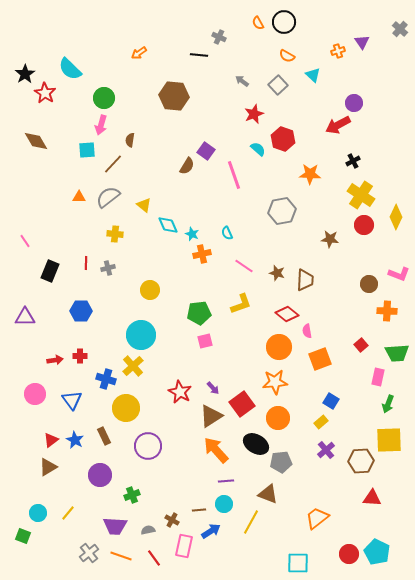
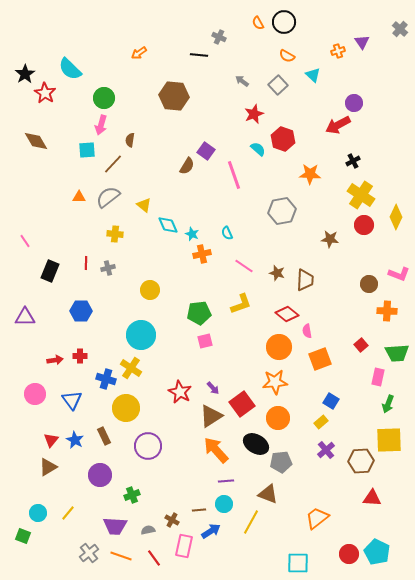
yellow cross at (133, 366): moved 2 px left, 2 px down; rotated 15 degrees counterclockwise
red triangle at (51, 440): rotated 14 degrees counterclockwise
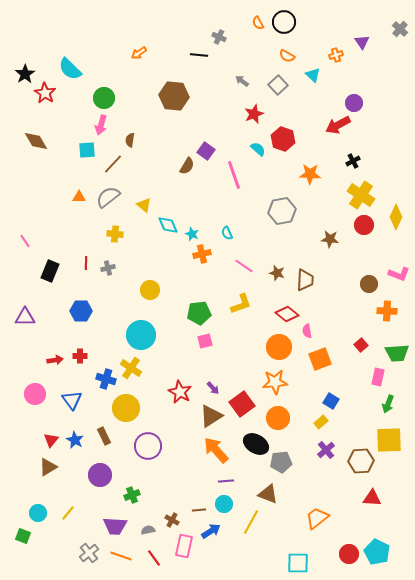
orange cross at (338, 51): moved 2 px left, 4 px down
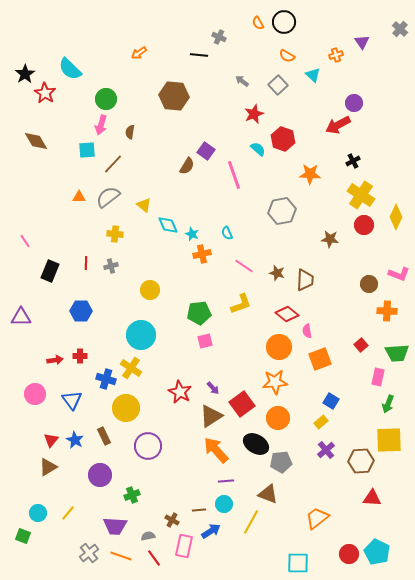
green circle at (104, 98): moved 2 px right, 1 px down
brown semicircle at (130, 140): moved 8 px up
gray cross at (108, 268): moved 3 px right, 2 px up
purple triangle at (25, 317): moved 4 px left
gray semicircle at (148, 530): moved 6 px down
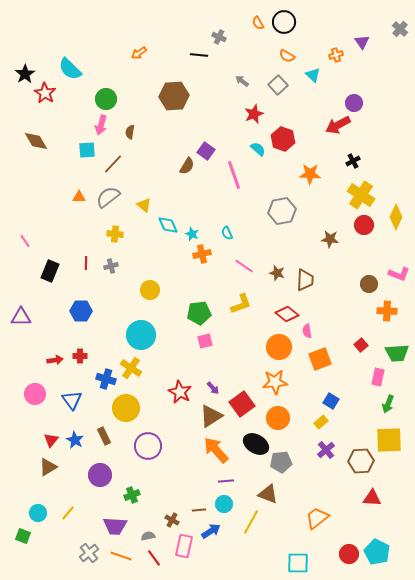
brown hexagon at (174, 96): rotated 8 degrees counterclockwise
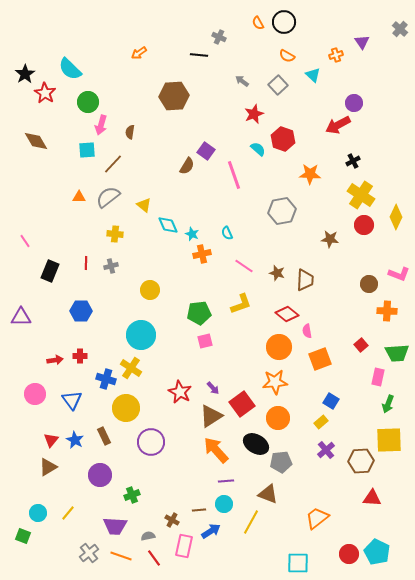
green circle at (106, 99): moved 18 px left, 3 px down
purple circle at (148, 446): moved 3 px right, 4 px up
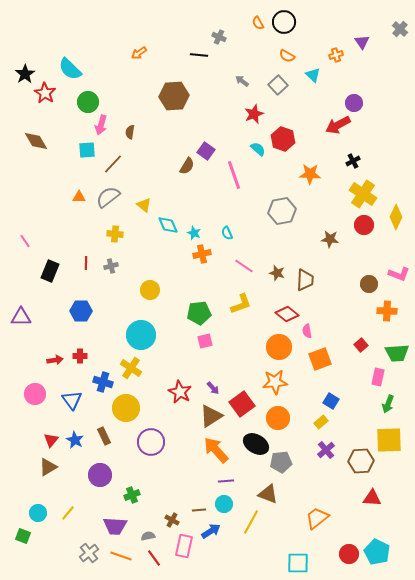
yellow cross at (361, 195): moved 2 px right, 1 px up
cyan star at (192, 234): moved 2 px right, 1 px up
blue cross at (106, 379): moved 3 px left, 3 px down
